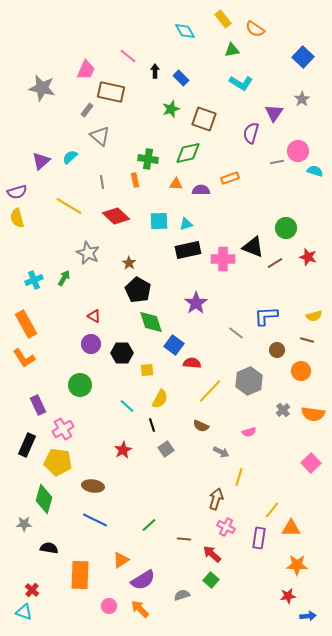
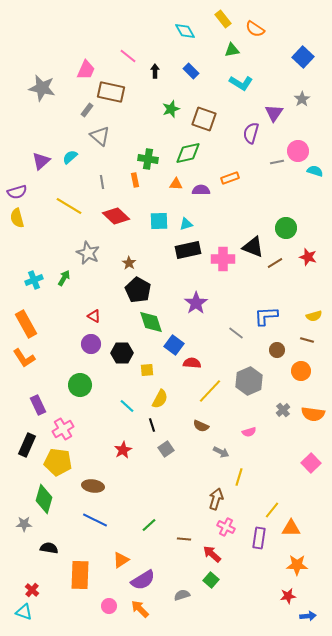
blue rectangle at (181, 78): moved 10 px right, 7 px up
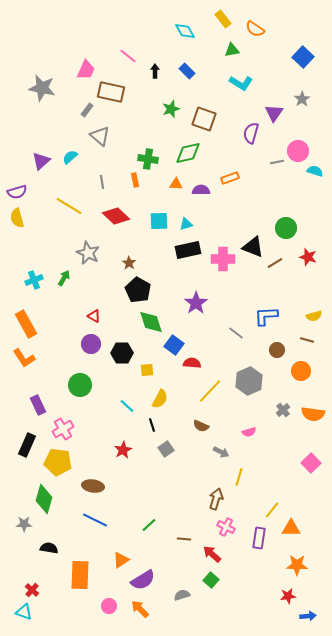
blue rectangle at (191, 71): moved 4 px left
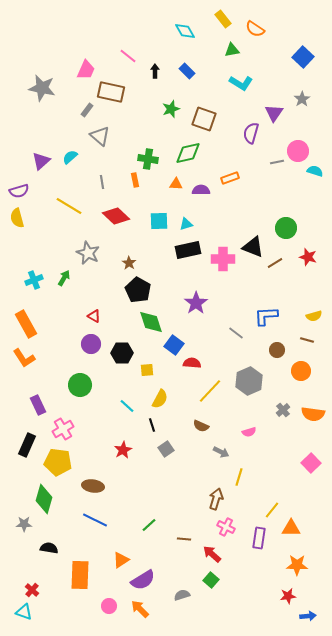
purple semicircle at (17, 192): moved 2 px right, 1 px up
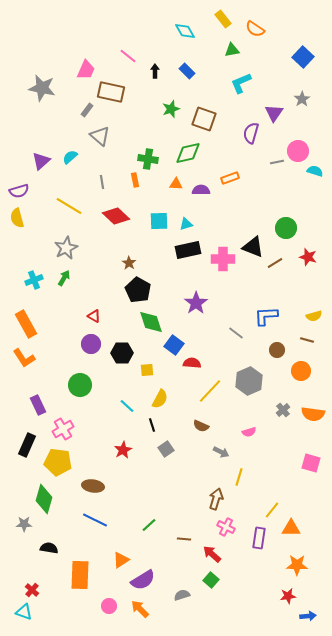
cyan L-shape at (241, 83): rotated 125 degrees clockwise
gray star at (88, 253): moved 22 px left, 5 px up; rotated 20 degrees clockwise
pink square at (311, 463): rotated 30 degrees counterclockwise
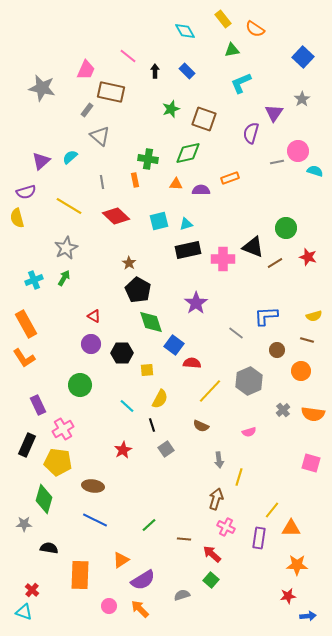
purple semicircle at (19, 191): moved 7 px right, 1 px down
cyan square at (159, 221): rotated 12 degrees counterclockwise
gray arrow at (221, 452): moved 2 px left, 8 px down; rotated 56 degrees clockwise
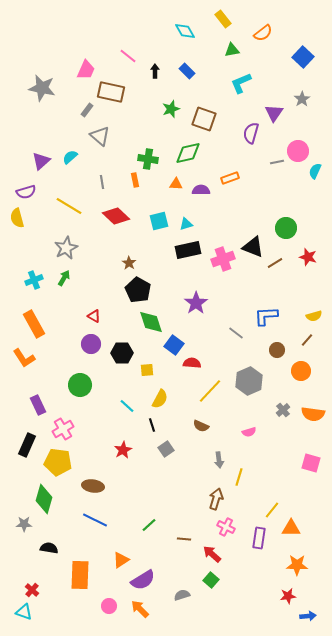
orange semicircle at (255, 29): moved 8 px right, 4 px down; rotated 72 degrees counterclockwise
cyan semicircle at (315, 171): rotated 84 degrees counterclockwise
pink cross at (223, 259): rotated 20 degrees counterclockwise
orange rectangle at (26, 324): moved 8 px right
brown line at (307, 340): rotated 64 degrees counterclockwise
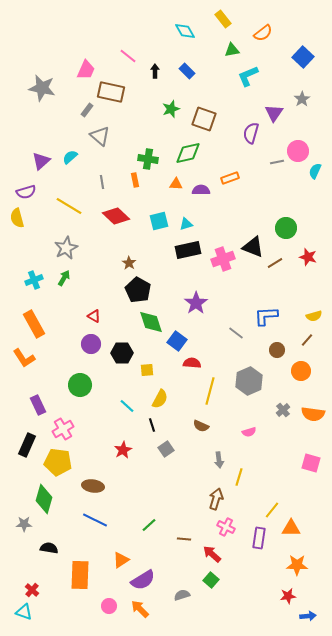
cyan L-shape at (241, 83): moved 7 px right, 7 px up
blue square at (174, 345): moved 3 px right, 4 px up
yellow line at (210, 391): rotated 28 degrees counterclockwise
